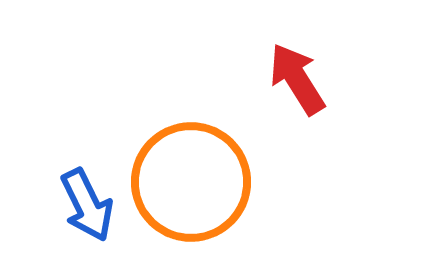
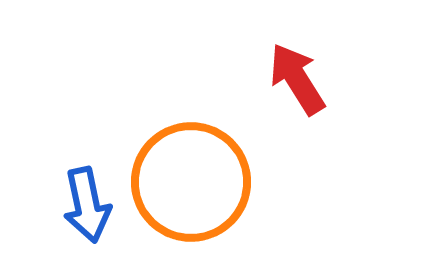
blue arrow: rotated 14 degrees clockwise
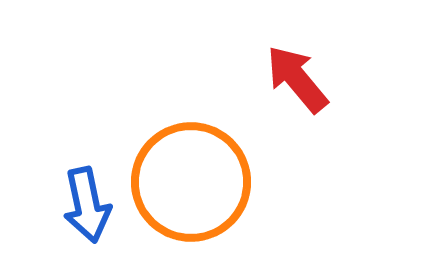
red arrow: rotated 8 degrees counterclockwise
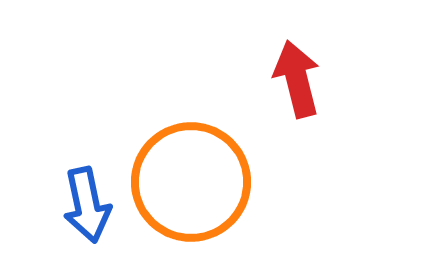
red arrow: rotated 26 degrees clockwise
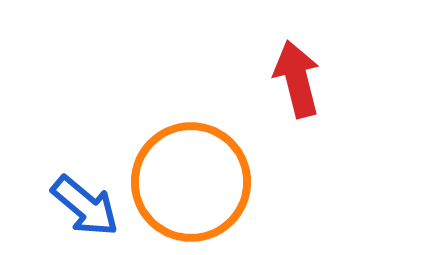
blue arrow: moved 2 px left, 1 px down; rotated 38 degrees counterclockwise
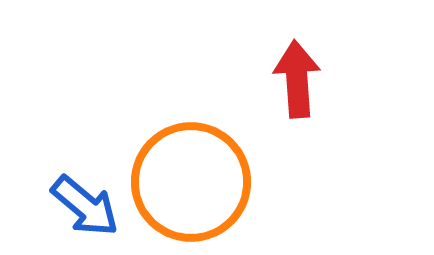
red arrow: rotated 10 degrees clockwise
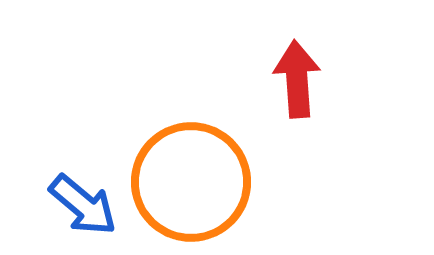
blue arrow: moved 2 px left, 1 px up
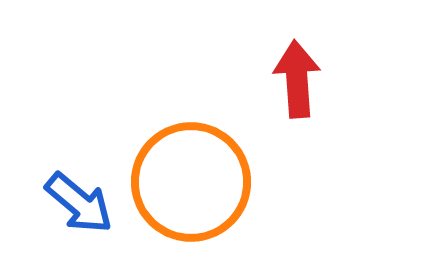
blue arrow: moved 4 px left, 2 px up
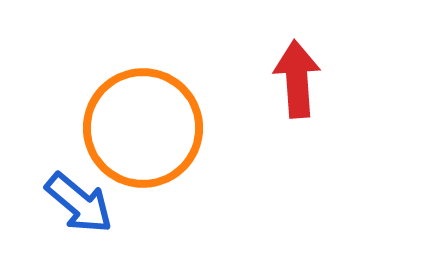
orange circle: moved 48 px left, 54 px up
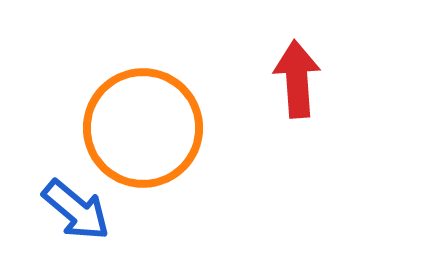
blue arrow: moved 3 px left, 7 px down
